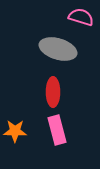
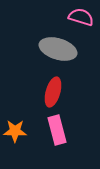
red ellipse: rotated 16 degrees clockwise
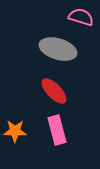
red ellipse: moved 1 px right, 1 px up; rotated 60 degrees counterclockwise
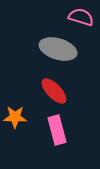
orange star: moved 14 px up
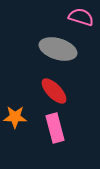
pink rectangle: moved 2 px left, 2 px up
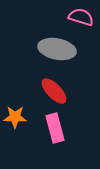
gray ellipse: moved 1 px left; rotated 6 degrees counterclockwise
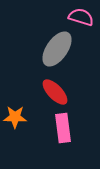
gray ellipse: rotated 66 degrees counterclockwise
red ellipse: moved 1 px right, 1 px down
pink rectangle: moved 8 px right; rotated 8 degrees clockwise
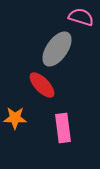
red ellipse: moved 13 px left, 7 px up
orange star: moved 1 px down
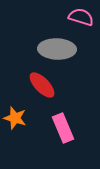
gray ellipse: rotated 57 degrees clockwise
orange star: rotated 15 degrees clockwise
pink rectangle: rotated 16 degrees counterclockwise
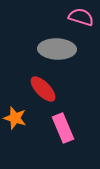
red ellipse: moved 1 px right, 4 px down
